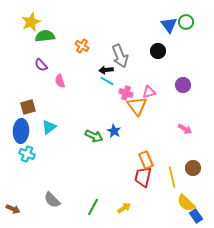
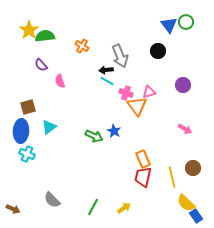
yellow star: moved 2 px left, 8 px down; rotated 12 degrees counterclockwise
orange rectangle: moved 3 px left, 1 px up
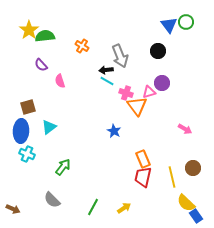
purple circle: moved 21 px left, 2 px up
green arrow: moved 31 px left, 31 px down; rotated 78 degrees counterclockwise
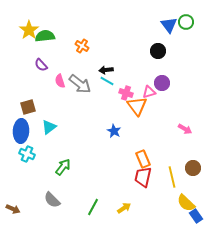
gray arrow: moved 40 px left, 28 px down; rotated 30 degrees counterclockwise
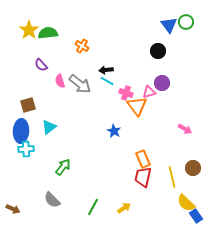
green semicircle: moved 3 px right, 3 px up
brown square: moved 2 px up
cyan cross: moved 1 px left, 5 px up; rotated 28 degrees counterclockwise
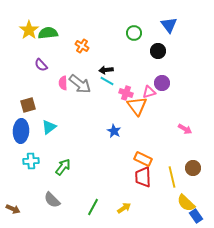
green circle: moved 52 px left, 11 px down
pink semicircle: moved 3 px right, 2 px down; rotated 16 degrees clockwise
cyan cross: moved 5 px right, 12 px down
orange rectangle: rotated 42 degrees counterclockwise
red trapezoid: rotated 15 degrees counterclockwise
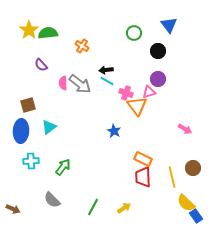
purple circle: moved 4 px left, 4 px up
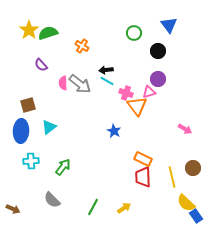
green semicircle: rotated 12 degrees counterclockwise
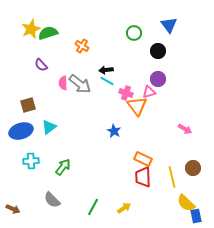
yellow star: moved 2 px right, 1 px up; rotated 12 degrees clockwise
blue ellipse: rotated 70 degrees clockwise
blue rectangle: rotated 24 degrees clockwise
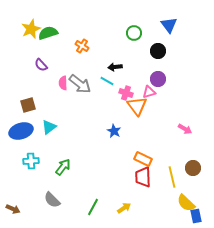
black arrow: moved 9 px right, 3 px up
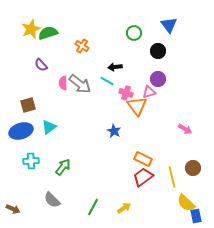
red trapezoid: rotated 55 degrees clockwise
